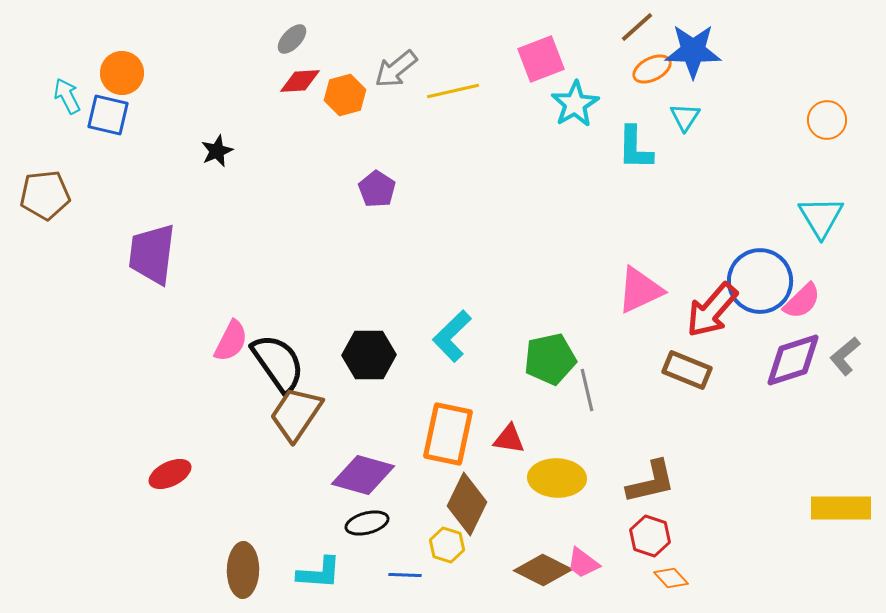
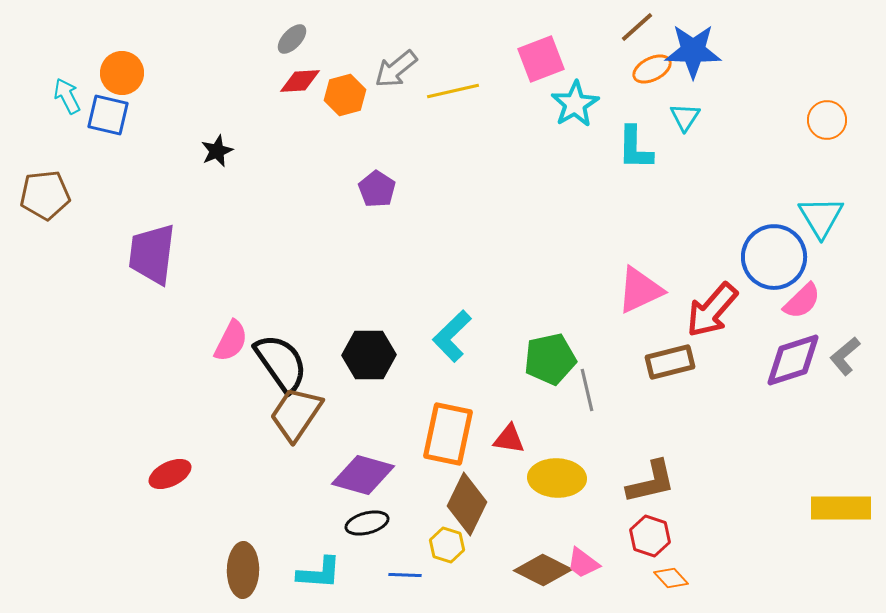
blue circle at (760, 281): moved 14 px right, 24 px up
black semicircle at (278, 363): moved 3 px right
brown rectangle at (687, 370): moved 17 px left, 8 px up; rotated 36 degrees counterclockwise
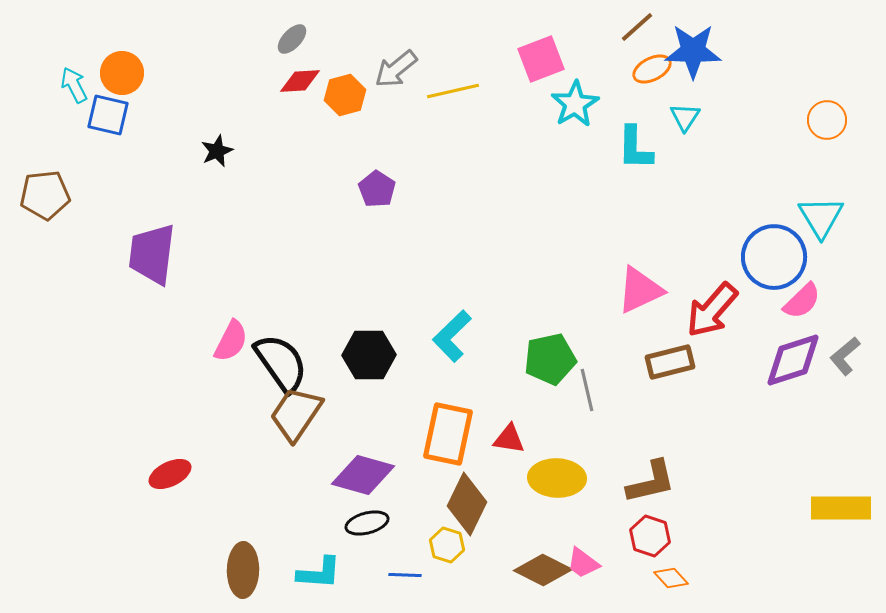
cyan arrow at (67, 96): moved 7 px right, 11 px up
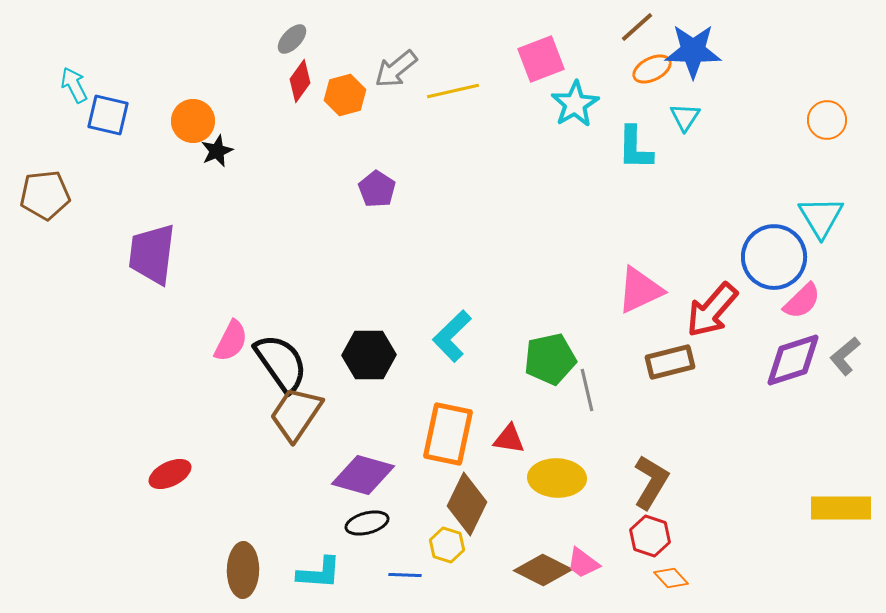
orange circle at (122, 73): moved 71 px right, 48 px down
red diamond at (300, 81): rotated 51 degrees counterclockwise
brown L-shape at (651, 482): rotated 46 degrees counterclockwise
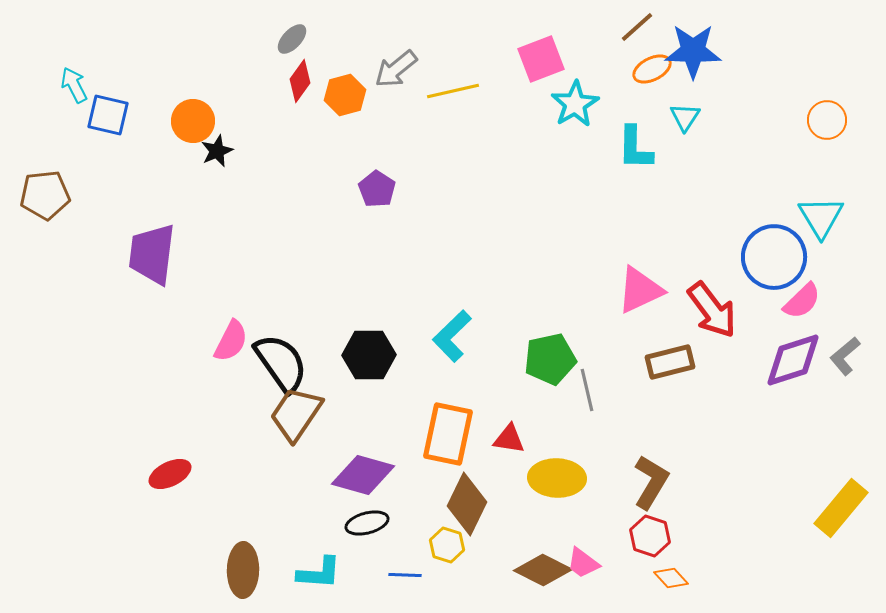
red arrow at (712, 310): rotated 78 degrees counterclockwise
yellow rectangle at (841, 508): rotated 50 degrees counterclockwise
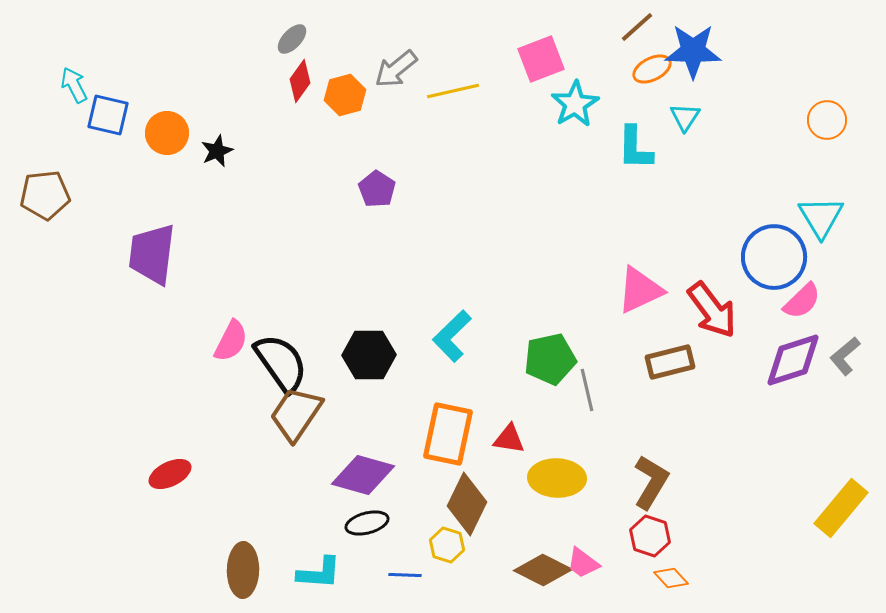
orange circle at (193, 121): moved 26 px left, 12 px down
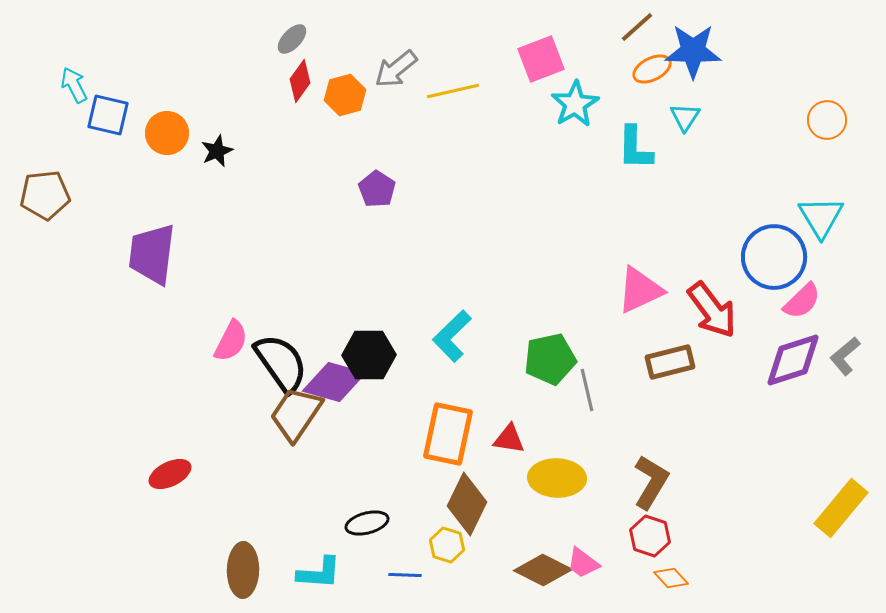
purple diamond at (363, 475): moved 29 px left, 93 px up
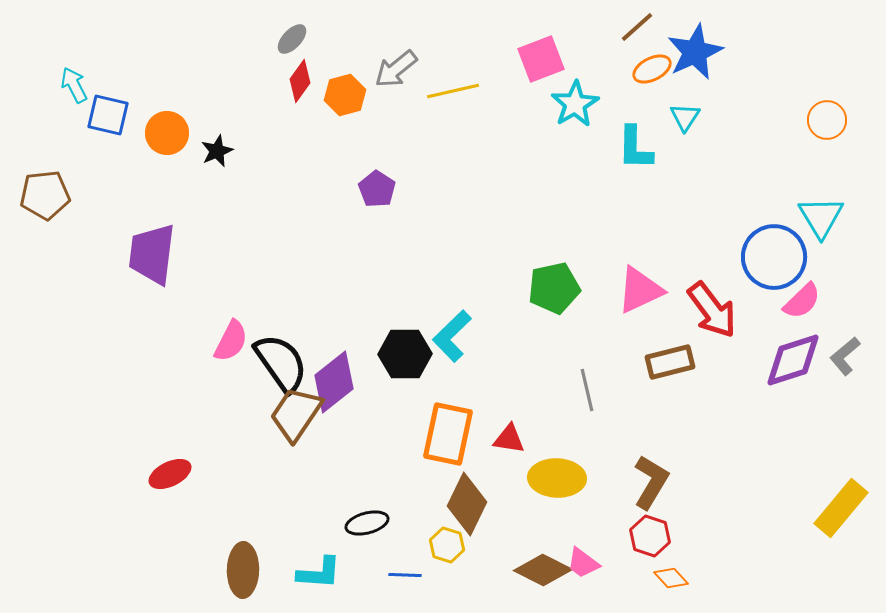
blue star at (693, 51): moved 2 px right, 1 px down; rotated 26 degrees counterclockwise
black hexagon at (369, 355): moved 36 px right, 1 px up
green pentagon at (550, 359): moved 4 px right, 71 px up
purple diamond at (334, 382): rotated 54 degrees counterclockwise
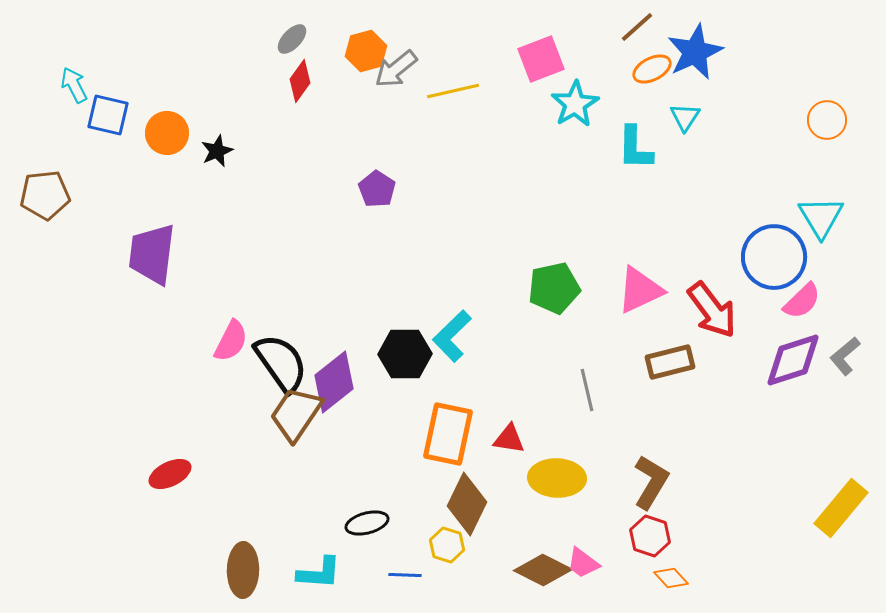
orange hexagon at (345, 95): moved 21 px right, 44 px up
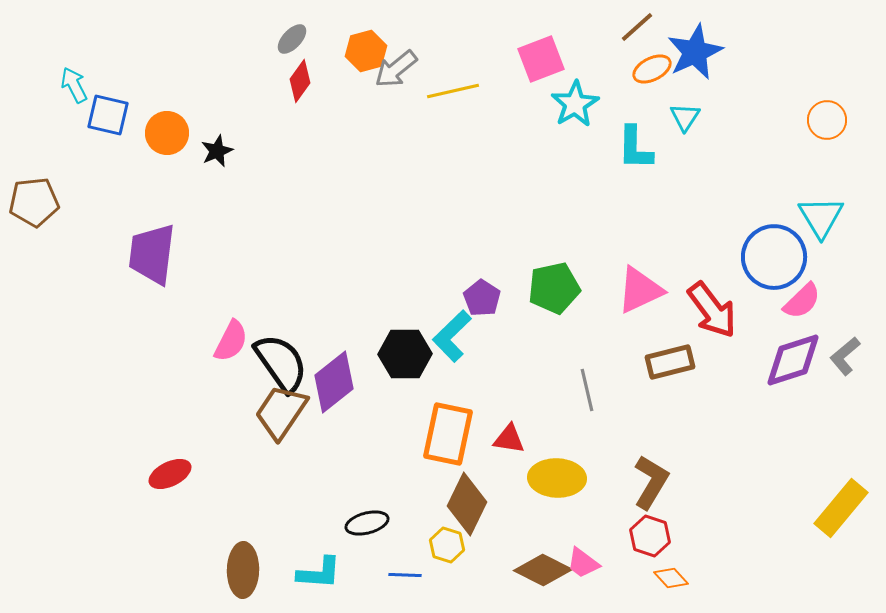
purple pentagon at (377, 189): moved 105 px right, 109 px down
brown pentagon at (45, 195): moved 11 px left, 7 px down
brown trapezoid at (296, 414): moved 15 px left, 2 px up
